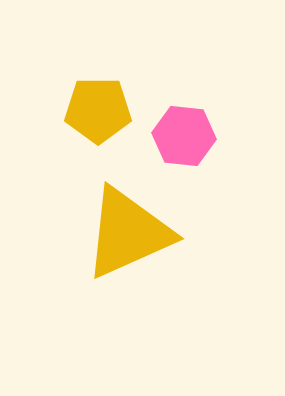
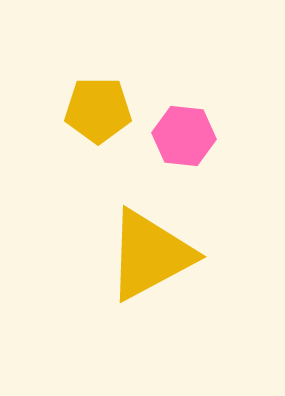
yellow triangle: moved 22 px right, 22 px down; rotated 4 degrees counterclockwise
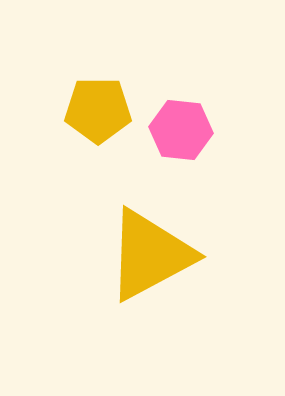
pink hexagon: moved 3 px left, 6 px up
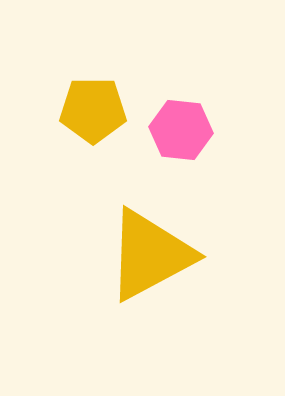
yellow pentagon: moved 5 px left
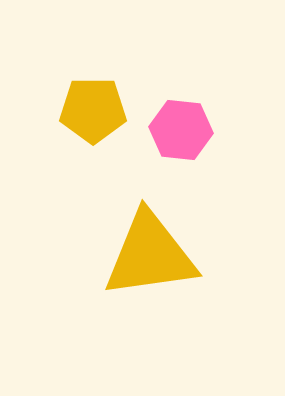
yellow triangle: rotated 20 degrees clockwise
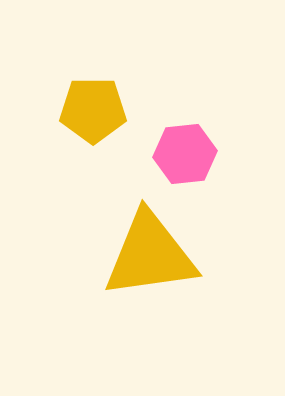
pink hexagon: moved 4 px right, 24 px down; rotated 12 degrees counterclockwise
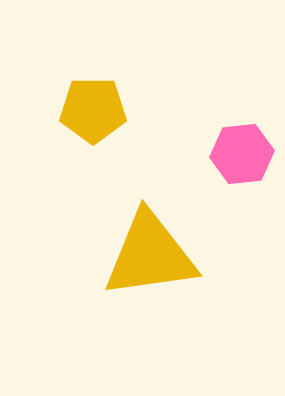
pink hexagon: moved 57 px right
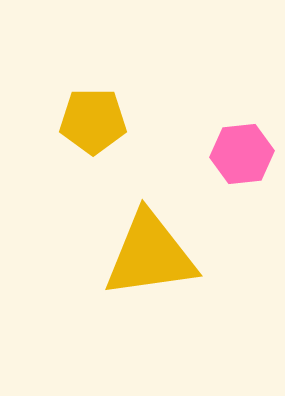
yellow pentagon: moved 11 px down
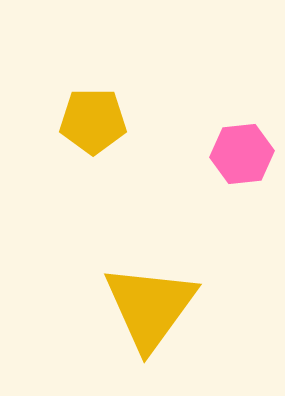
yellow triangle: moved 52 px down; rotated 46 degrees counterclockwise
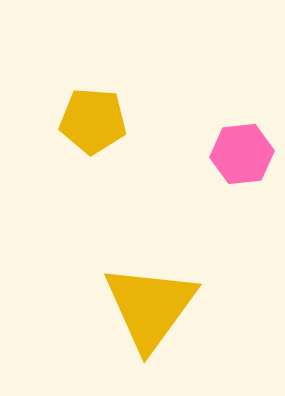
yellow pentagon: rotated 4 degrees clockwise
